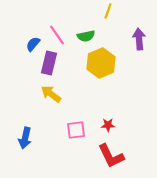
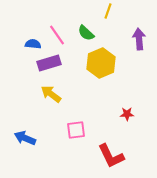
green semicircle: moved 3 px up; rotated 54 degrees clockwise
blue semicircle: rotated 56 degrees clockwise
purple rectangle: rotated 60 degrees clockwise
red star: moved 19 px right, 11 px up
blue arrow: rotated 100 degrees clockwise
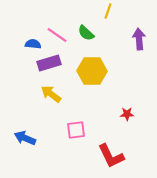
pink line: rotated 20 degrees counterclockwise
yellow hexagon: moved 9 px left, 8 px down; rotated 24 degrees clockwise
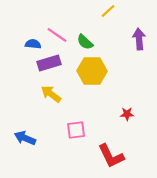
yellow line: rotated 28 degrees clockwise
green semicircle: moved 1 px left, 9 px down
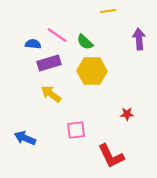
yellow line: rotated 35 degrees clockwise
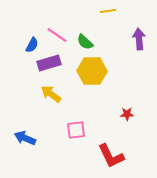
blue semicircle: moved 1 px left, 1 px down; rotated 112 degrees clockwise
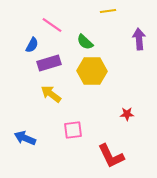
pink line: moved 5 px left, 10 px up
pink square: moved 3 px left
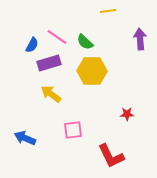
pink line: moved 5 px right, 12 px down
purple arrow: moved 1 px right
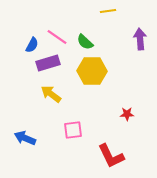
purple rectangle: moved 1 px left
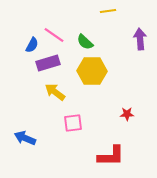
pink line: moved 3 px left, 2 px up
yellow arrow: moved 4 px right, 2 px up
pink square: moved 7 px up
red L-shape: rotated 64 degrees counterclockwise
